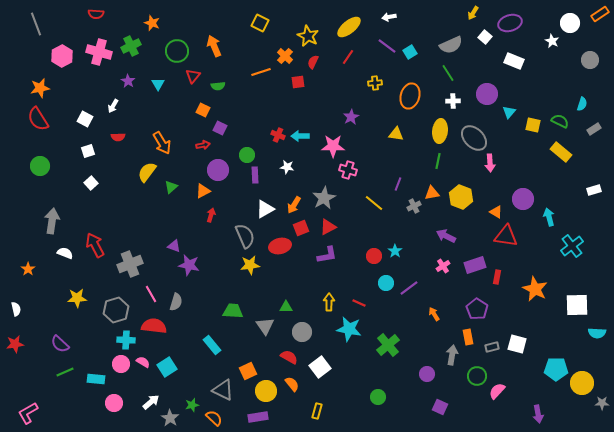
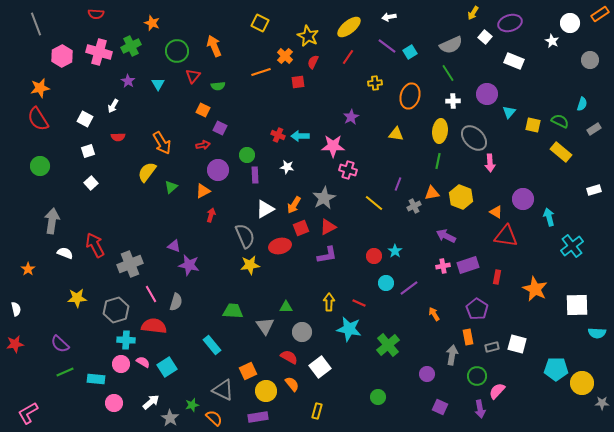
purple rectangle at (475, 265): moved 7 px left
pink cross at (443, 266): rotated 24 degrees clockwise
purple arrow at (538, 414): moved 58 px left, 5 px up
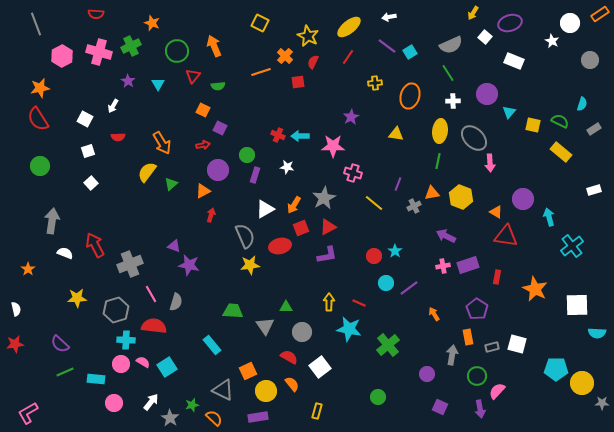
pink cross at (348, 170): moved 5 px right, 3 px down
purple rectangle at (255, 175): rotated 21 degrees clockwise
green triangle at (171, 187): moved 3 px up
white arrow at (151, 402): rotated 12 degrees counterclockwise
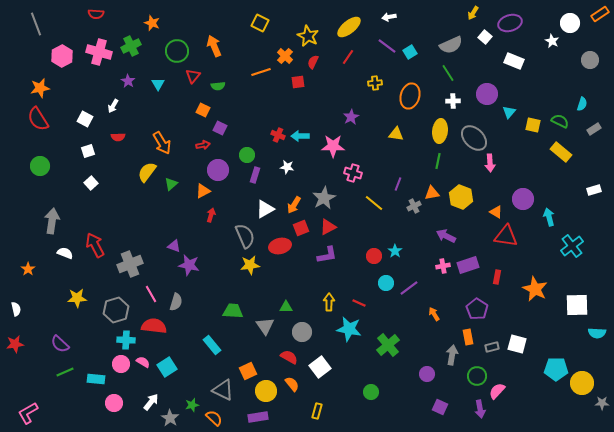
green circle at (378, 397): moved 7 px left, 5 px up
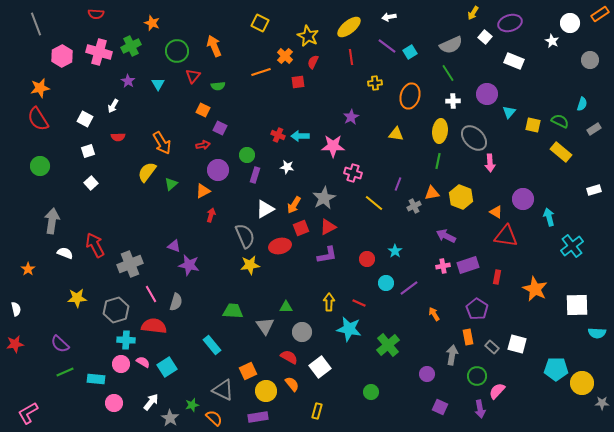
red line at (348, 57): moved 3 px right; rotated 42 degrees counterclockwise
red circle at (374, 256): moved 7 px left, 3 px down
gray rectangle at (492, 347): rotated 56 degrees clockwise
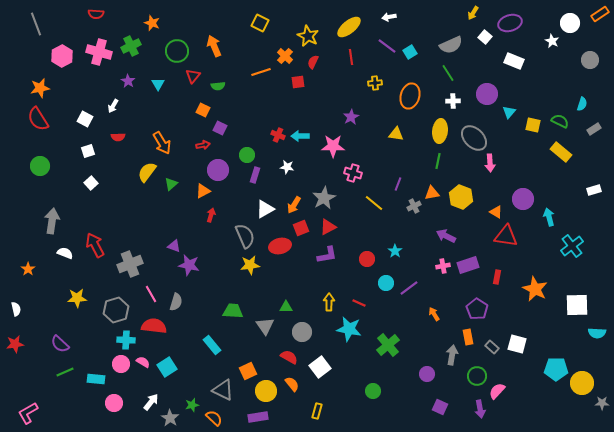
green circle at (371, 392): moved 2 px right, 1 px up
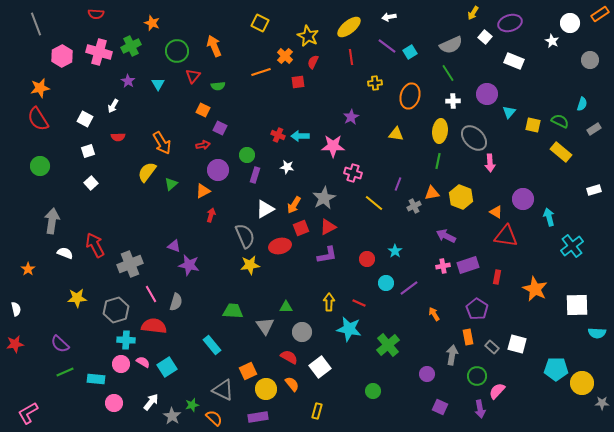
yellow circle at (266, 391): moved 2 px up
gray star at (170, 418): moved 2 px right, 2 px up
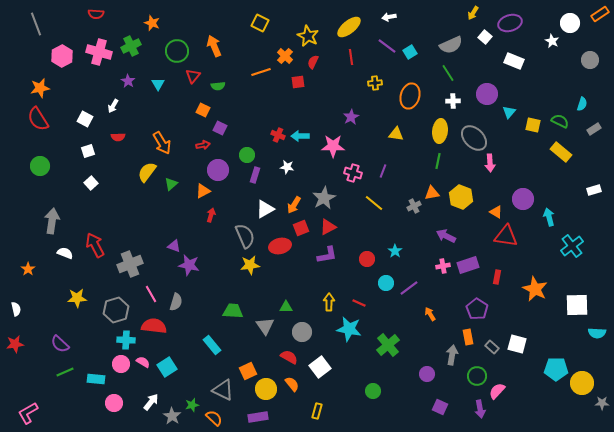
purple line at (398, 184): moved 15 px left, 13 px up
orange arrow at (434, 314): moved 4 px left
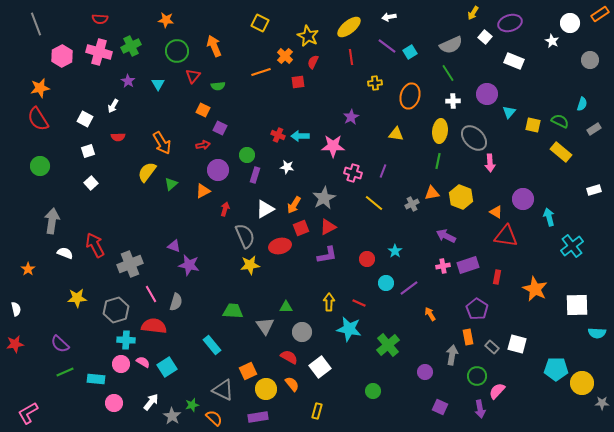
red semicircle at (96, 14): moved 4 px right, 5 px down
orange star at (152, 23): moved 14 px right, 3 px up; rotated 14 degrees counterclockwise
gray cross at (414, 206): moved 2 px left, 2 px up
red arrow at (211, 215): moved 14 px right, 6 px up
purple circle at (427, 374): moved 2 px left, 2 px up
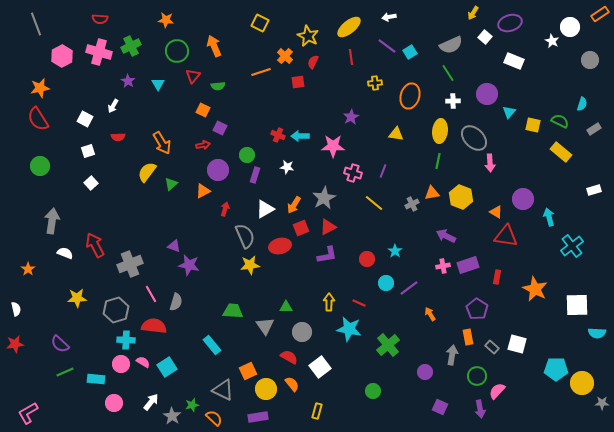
white circle at (570, 23): moved 4 px down
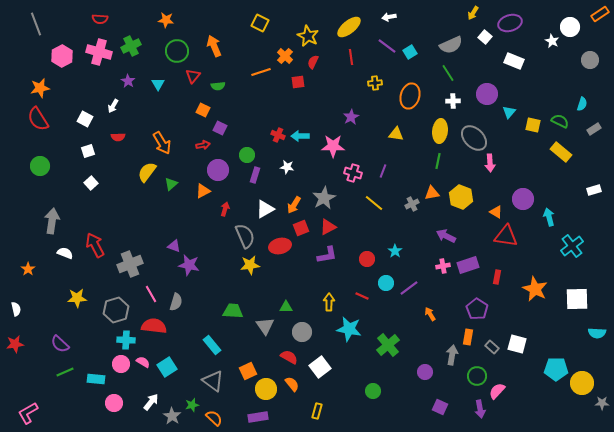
red line at (359, 303): moved 3 px right, 7 px up
white square at (577, 305): moved 6 px up
orange rectangle at (468, 337): rotated 21 degrees clockwise
gray triangle at (223, 390): moved 10 px left, 9 px up; rotated 10 degrees clockwise
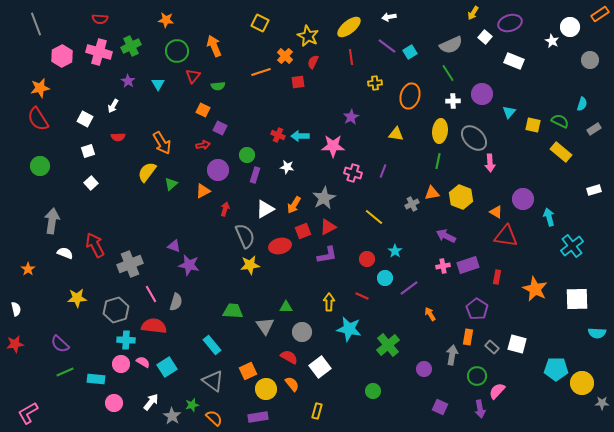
purple circle at (487, 94): moved 5 px left
yellow line at (374, 203): moved 14 px down
red square at (301, 228): moved 2 px right, 3 px down
cyan circle at (386, 283): moved 1 px left, 5 px up
purple circle at (425, 372): moved 1 px left, 3 px up
